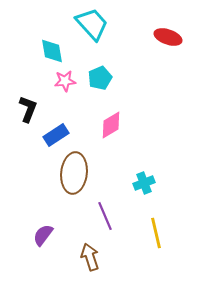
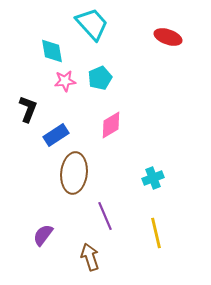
cyan cross: moved 9 px right, 5 px up
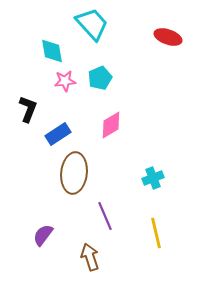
blue rectangle: moved 2 px right, 1 px up
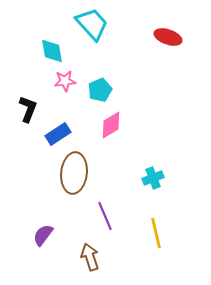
cyan pentagon: moved 12 px down
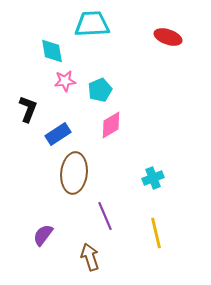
cyan trapezoid: rotated 51 degrees counterclockwise
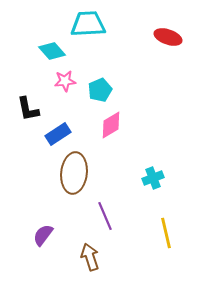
cyan trapezoid: moved 4 px left
cyan diamond: rotated 32 degrees counterclockwise
black L-shape: rotated 148 degrees clockwise
yellow line: moved 10 px right
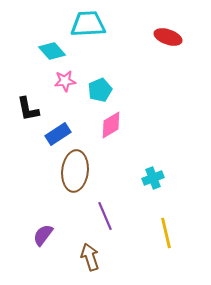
brown ellipse: moved 1 px right, 2 px up
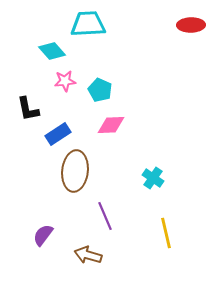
red ellipse: moved 23 px right, 12 px up; rotated 20 degrees counterclockwise
cyan pentagon: rotated 25 degrees counterclockwise
pink diamond: rotated 28 degrees clockwise
cyan cross: rotated 35 degrees counterclockwise
brown arrow: moved 2 px left, 2 px up; rotated 56 degrees counterclockwise
